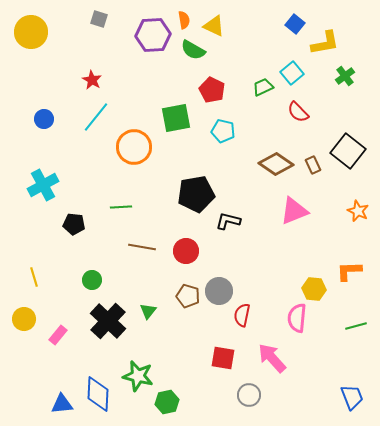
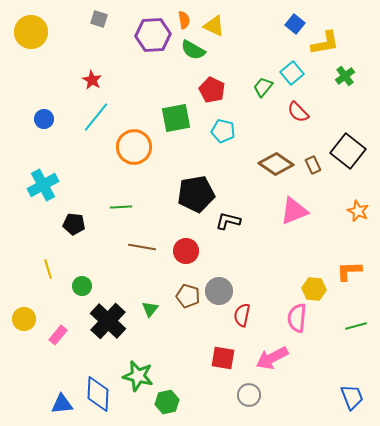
green trapezoid at (263, 87): rotated 25 degrees counterclockwise
yellow line at (34, 277): moved 14 px right, 8 px up
green circle at (92, 280): moved 10 px left, 6 px down
green triangle at (148, 311): moved 2 px right, 2 px up
pink arrow at (272, 358): rotated 76 degrees counterclockwise
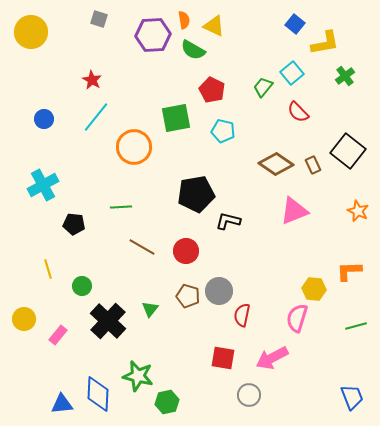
brown line at (142, 247): rotated 20 degrees clockwise
pink semicircle at (297, 318): rotated 12 degrees clockwise
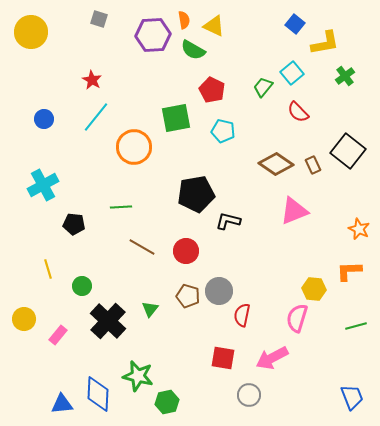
orange star at (358, 211): moved 1 px right, 18 px down
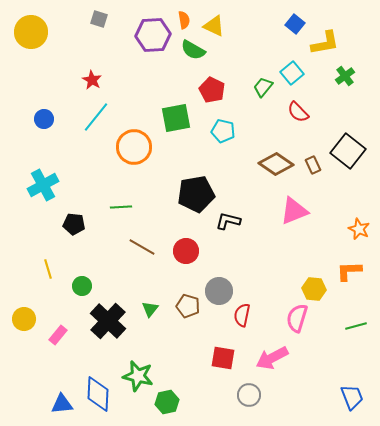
brown pentagon at (188, 296): moved 10 px down
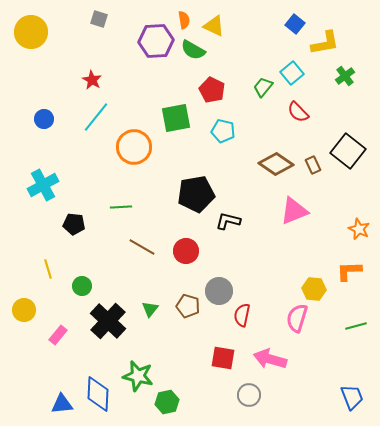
purple hexagon at (153, 35): moved 3 px right, 6 px down
yellow circle at (24, 319): moved 9 px up
pink arrow at (272, 358): moved 2 px left, 1 px down; rotated 44 degrees clockwise
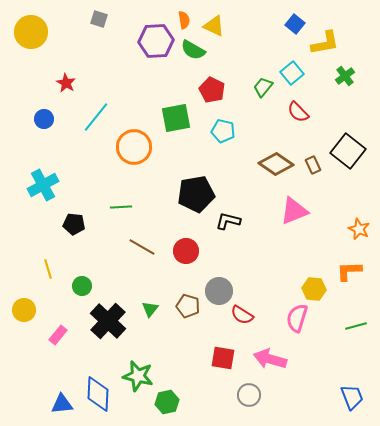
red star at (92, 80): moved 26 px left, 3 px down
red semicircle at (242, 315): rotated 70 degrees counterclockwise
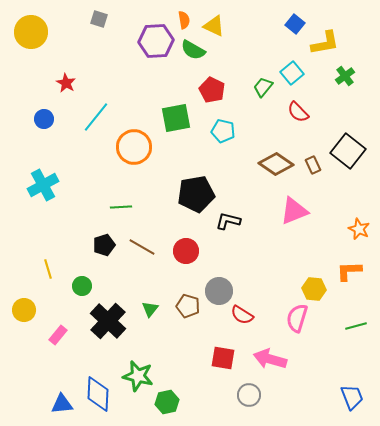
black pentagon at (74, 224): moved 30 px right, 21 px down; rotated 25 degrees counterclockwise
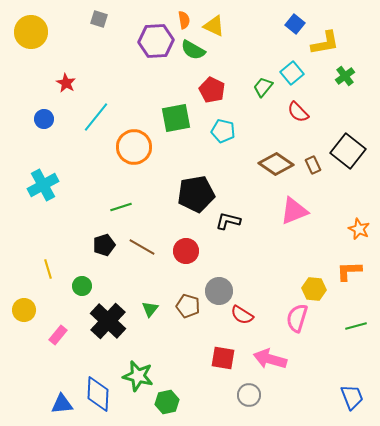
green line at (121, 207): rotated 15 degrees counterclockwise
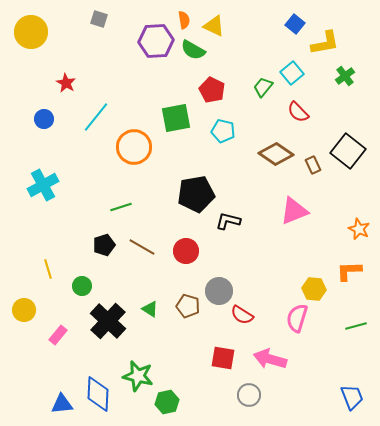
brown diamond at (276, 164): moved 10 px up
green triangle at (150, 309): rotated 36 degrees counterclockwise
